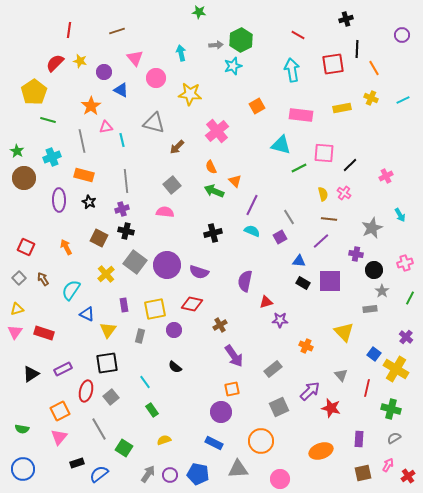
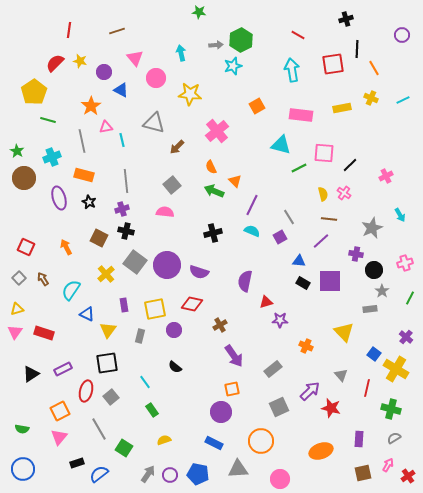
purple ellipse at (59, 200): moved 2 px up; rotated 15 degrees counterclockwise
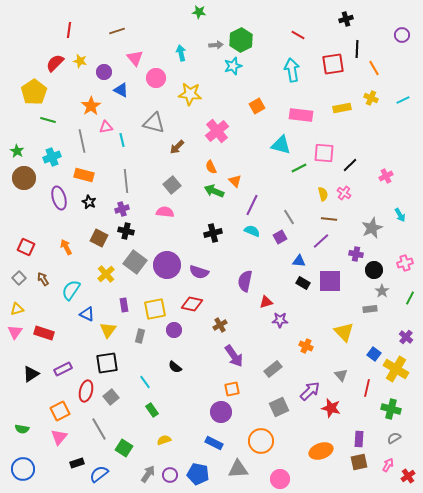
brown square at (363, 473): moved 4 px left, 11 px up
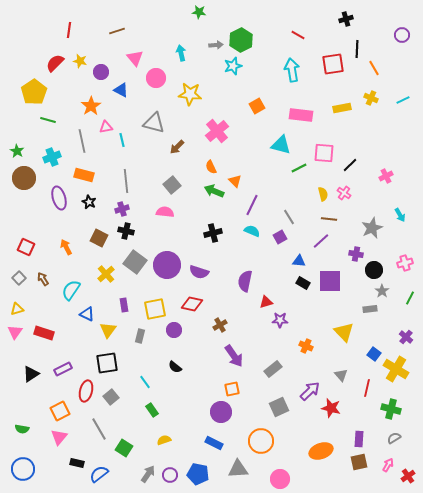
purple circle at (104, 72): moved 3 px left
black rectangle at (77, 463): rotated 32 degrees clockwise
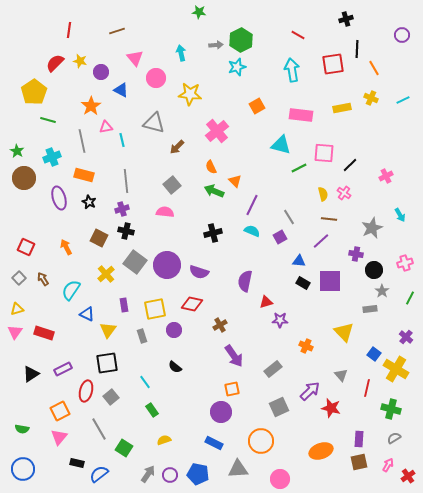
cyan star at (233, 66): moved 4 px right, 1 px down
gray rectangle at (140, 336): moved 2 px right; rotated 32 degrees counterclockwise
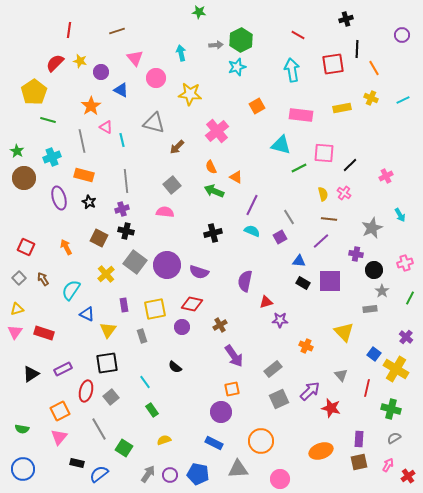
pink triangle at (106, 127): rotated 40 degrees clockwise
orange triangle at (235, 181): moved 1 px right, 4 px up; rotated 16 degrees counterclockwise
purple circle at (174, 330): moved 8 px right, 3 px up
gray square at (279, 407): moved 8 px up
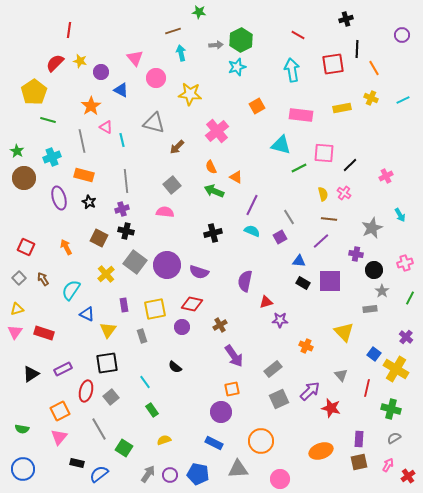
brown line at (117, 31): moved 56 px right
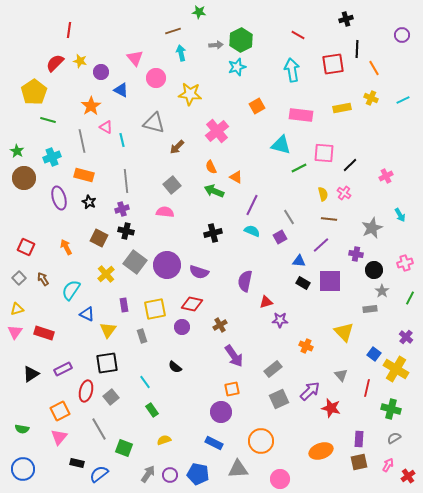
purple line at (321, 241): moved 4 px down
green square at (124, 448): rotated 12 degrees counterclockwise
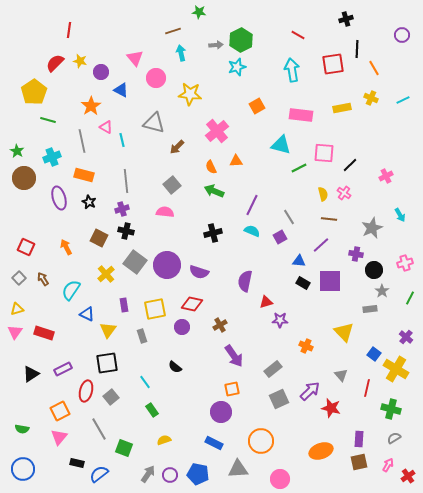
orange triangle at (236, 177): moved 16 px up; rotated 32 degrees counterclockwise
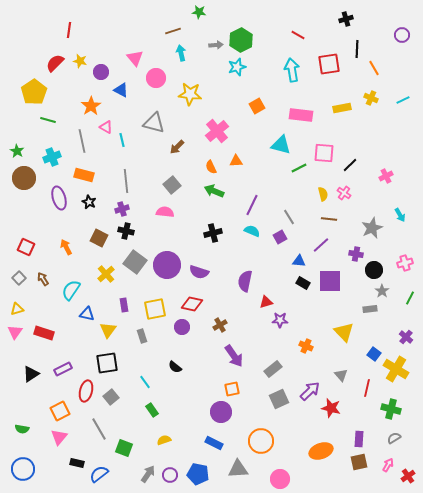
red square at (333, 64): moved 4 px left
blue triangle at (87, 314): rotated 14 degrees counterclockwise
